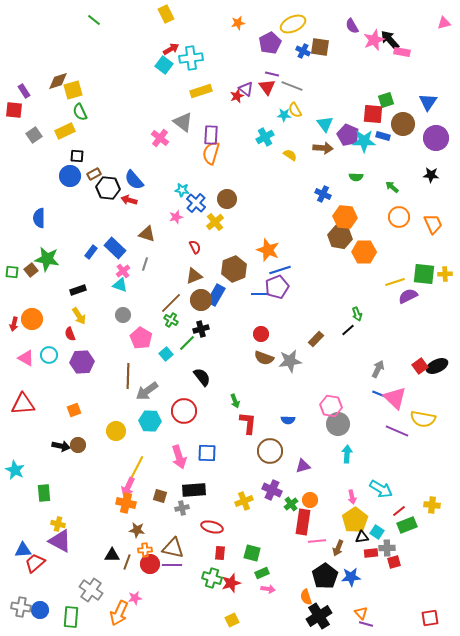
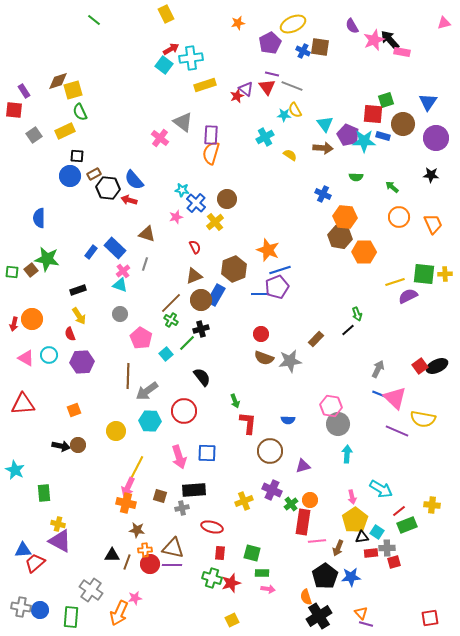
yellow rectangle at (201, 91): moved 4 px right, 6 px up
gray circle at (123, 315): moved 3 px left, 1 px up
green rectangle at (262, 573): rotated 24 degrees clockwise
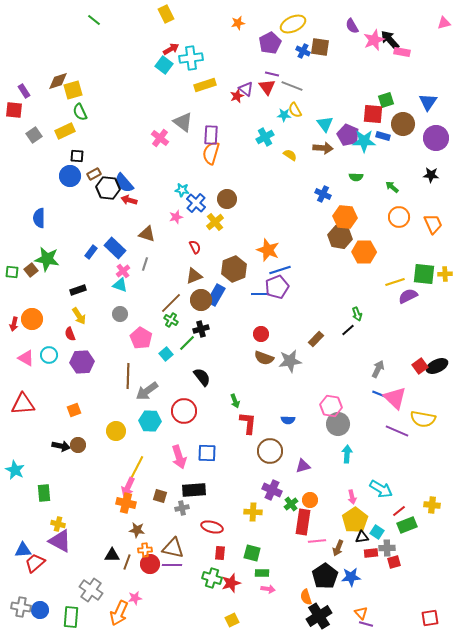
blue semicircle at (134, 180): moved 10 px left, 3 px down
yellow cross at (244, 501): moved 9 px right, 11 px down; rotated 24 degrees clockwise
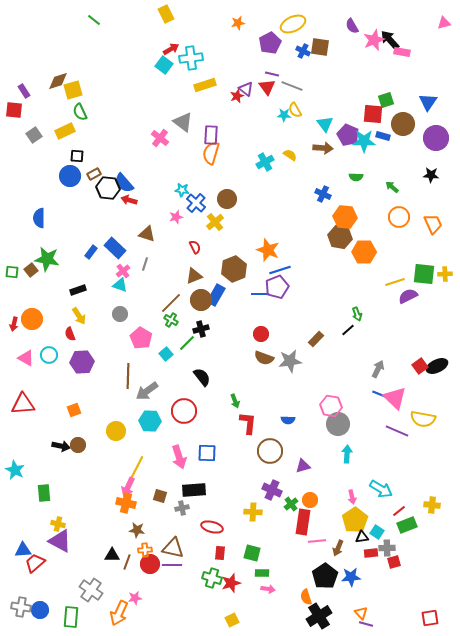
cyan cross at (265, 137): moved 25 px down
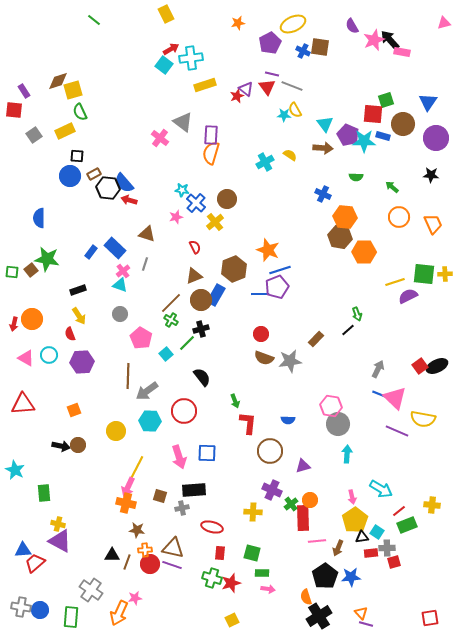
red rectangle at (303, 522): moved 4 px up; rotated 10 degrees counterclockwise
purple line at (172, 565): rotated 18 degrees clockwise
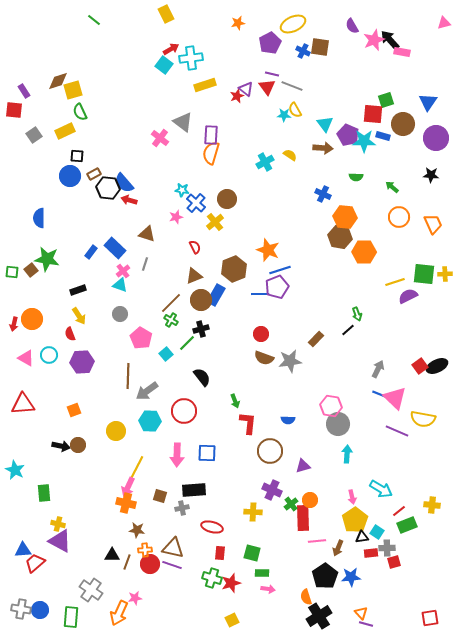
pink arrow at (179, 457): moved 2 px left, 2 px up; rotated 20 degrees clockwise
gray cross at (21, 607): moved 2 px down
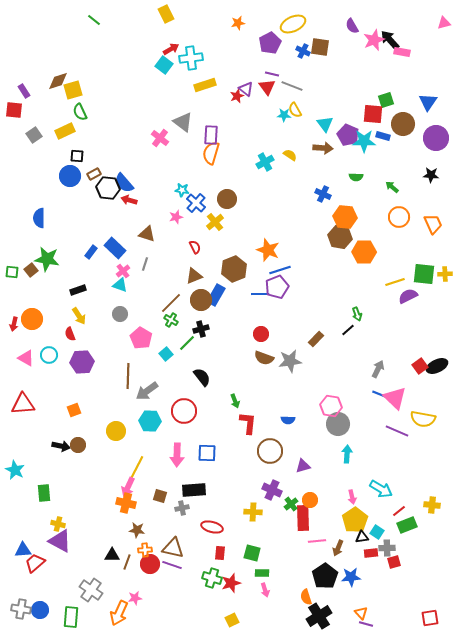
pink arrow at (268, 589): moved 3 px left, 1 px down; rotated 64 degrees clockwise
